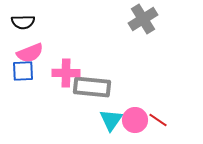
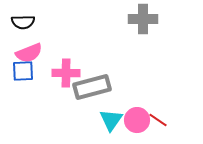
gray cross: rotated 32 degrees clockwise
pink semicircle: moved 1 px left
gray rectangle: rotated 21 degrees counterclockwise
pink circle: moved 2 px right
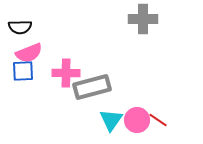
black semicircle: moved 3 px left, 5 px down
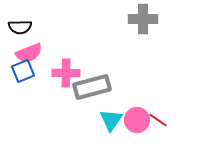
blue square: rotated 20 degrees counterclockwise
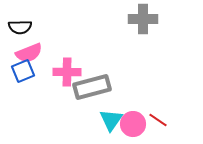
pink cross: moved 1 px right, 1 px up
pink circle: moved 4 px left, 4 px down
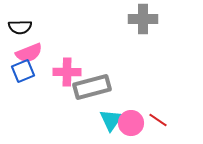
pink circle: moved 2 px left, 1 px up
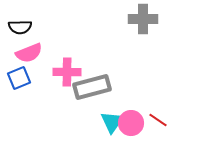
blue square: moved 4 px left, 7 px down
cyan triangle: moved 1 px right, 2 px down
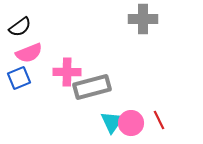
black semicircle: rotated 35 degrees counterclockwise
red line: moved 1 px right; rotated 30 degrees clockwise
